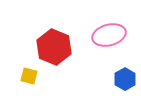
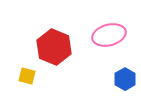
yellow square: moved 2 px left
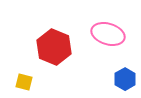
pink ellipse: moved 1 px left, 1 px up; rotated 32 degrees clockwise
yellow square: moved 3 px left, 6 px down
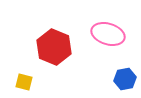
blue hexagon: rotated 20 degrees clockwise
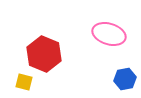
pink ellipse: moved 1 px right
red hexagon: moved 10 px left, 7 px down
